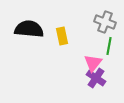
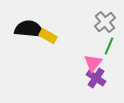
gray cross: rotated 30 degrees clockwise
yellow rectangle: moved 14 px left; rotated 48 degrees counterclockwise
green line: rotated 12 degrees clockwise
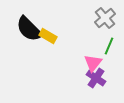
gray cross: moved 4 px up
black semicircle: rotated 140 degrees counterclockwise
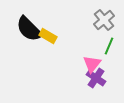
gray cross: moved 1 px left, 2 px down
pink triangle: moved 1 px left, 1 px down
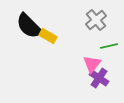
gray cross: moved 8 px left
black semicircle: moved 3 px up
green line: rotated 54 degrees clockwise
purple cross: moved 3 px right
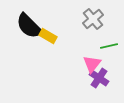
gray cross: moved 3 px left, 1 px up
